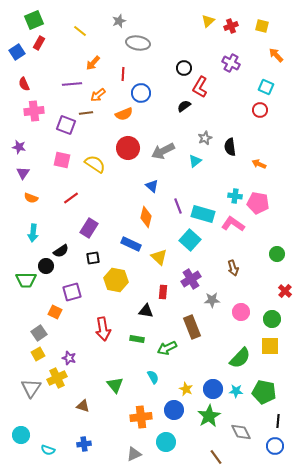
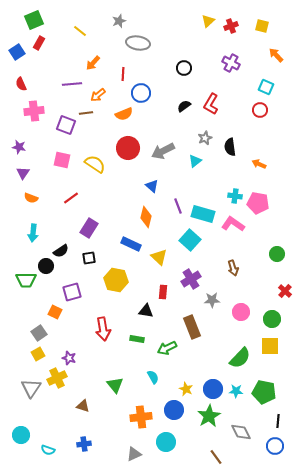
red semicircle at (24, 84): moved 3 px left
red L-shape at (200, 87): moved 11 px right, 17 px down
black square at (93, 258): moved 4 px left
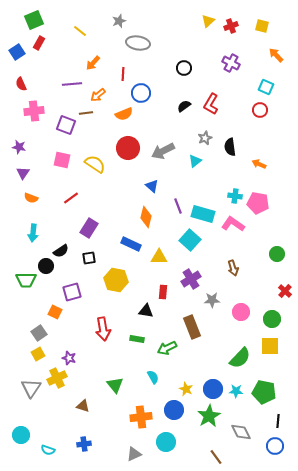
yellow triangle at (159, 257): rotated 42 degrees counterclockwise
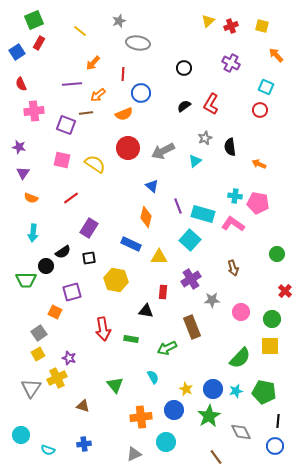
black semicircle at (61, 251): moved 2 px right, 1 px down
green rectangle at (137, 339): moved 6 px left
cyan star at (236, 391): rotated 16 degrees counterclockwise
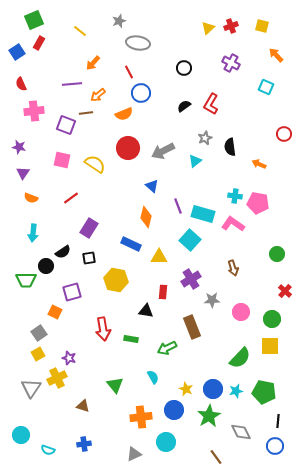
yellow triangle at (208, 21): moved 7 px down
red line at (123, 74): moved 6 px right, 2 px up; rotated 32 degrees counterclockwise
red circle at (260, 110): moved 24 px right, 24 px down
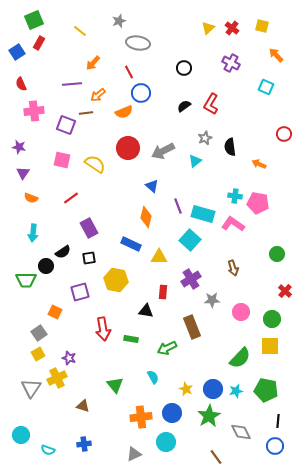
red cross at (231, 26): moved 1 px right, 2 px down; rotated 32 degrees counterclockwise
orange semicircle at (124, 114): moved 2 px up
purple rectangle at (89, 228): rotated 60 degrees counterclockwise
purple square at (72, 292): moved 8 px right
green pentagon at (264, 392): moved 2 px right, 2 px up
blue circle at (174, 410): moved 2 px left, 3 px down
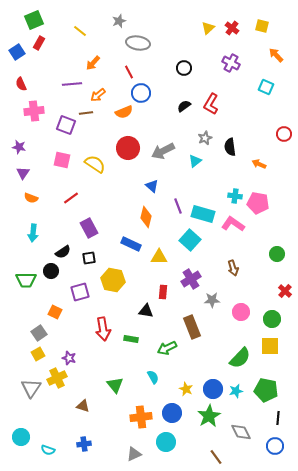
black circle at (46, 266): moved 5 px right, 5 px down
yellow hexagon at (116, 280): moved 3 px left
black line at (278, 421): moved 3 px up
cyan circle at (21, 435): moved 2 px down
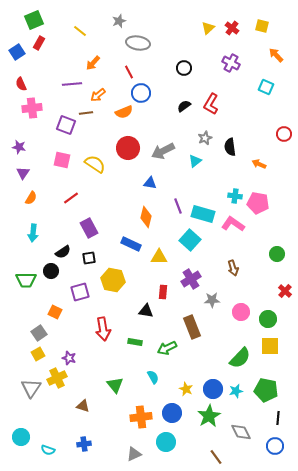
pink cross at (34, 111): moved 2 px left, 3 px up
blue triangle at (152, 186): moved 2 px left, 3 px up; rotated 32 degrees counterclockwise
orange semicircle at (31, 198): rotated 80 degrees counterclockwise
green circle at (272, 319): moved 4 px left
green rectangle at (131, 339): moved 4 px right, 3 px down
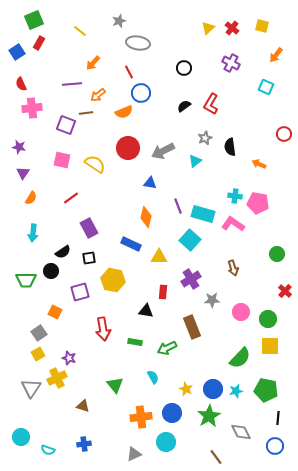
orange arrow at (276, 55): rotated 98 degrees counterclockwise
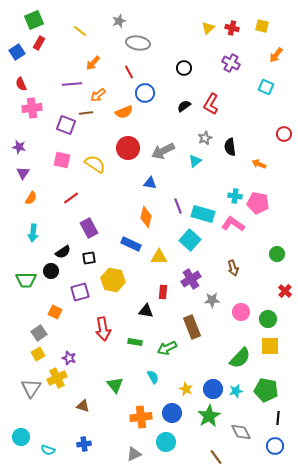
red cross at (232, 28): rotated 24 degrees counterclockwise
blue circle at (141, 93): moved 4 px right
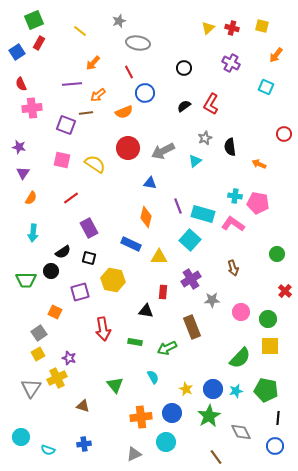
black square at (89, 258): rotated 24 degrees clockwise
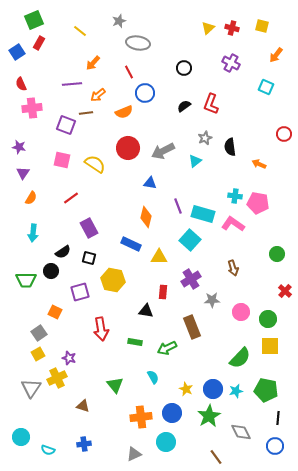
red L-shape at (211, 104): rotated 10 degrees counterclockwise
red arrow at (103, 329): moved 2 px left
